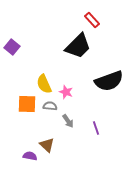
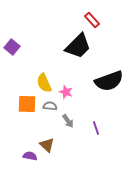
yellow semicircle: moved 1 px up
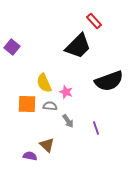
red rectangle: moved 2 px right, 1 px down
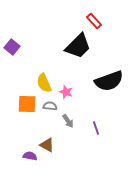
brown triangle: rotated 14 degrees counterclockwise
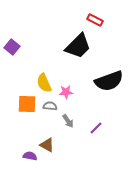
red rectangle: moved 1 px right, 1 px up; rotated 21 degrees counterclockwise
pink star: rotated 24 degrees counterclockwise
purple line: rotated 64 degrees clockwise
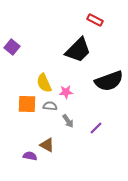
black trapezoid: moved 4 px down
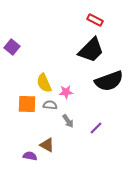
black trapezoid: moved 13 px right
gray semicircle: moved 1 px up
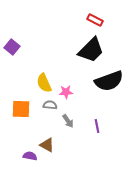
orange square: moved 6 px left, 5 px down
purple line: moved 1 px right, 2 px up; rotated 56 degrees counterclockwise
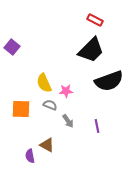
pink star: moved 1 px up
gray semicircle: rotated 16 degrees clockwise
purple semicircle: rotated 112 degrees counterclockwise
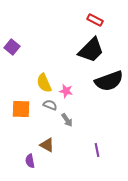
pink star: rotated 16 degrees clockwise
gray arrow: moved 1 px left, 1 px up
purple line: moved 24 px down
purple semicircle: moved 5 px down
